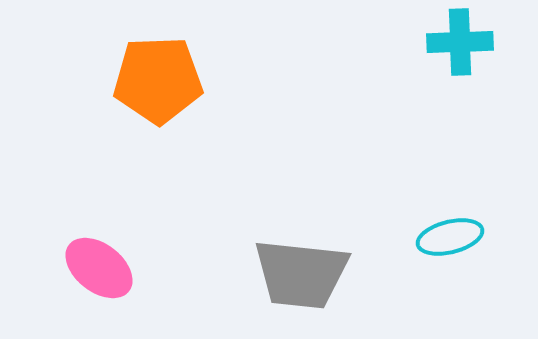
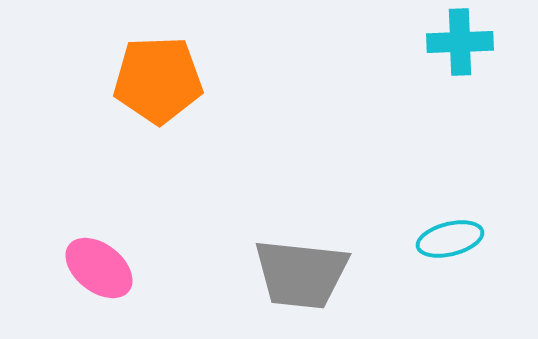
cyan ellipse: moved 2 px down
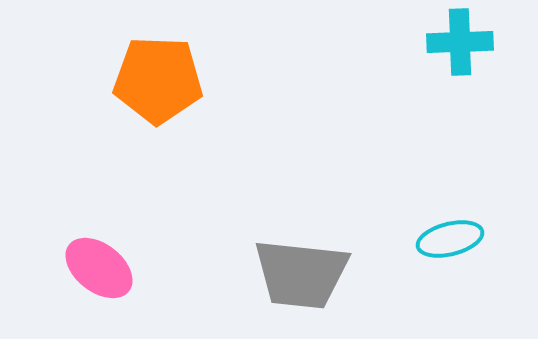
orange pentagon: rotated 4 degrees clockwise
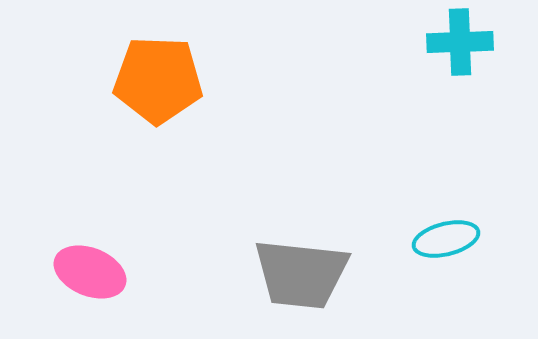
cyan ellipse: moved 4 px left
pink ellipse: moved 9 px left, 4 px down; rotated 16 degrees counterclockwise
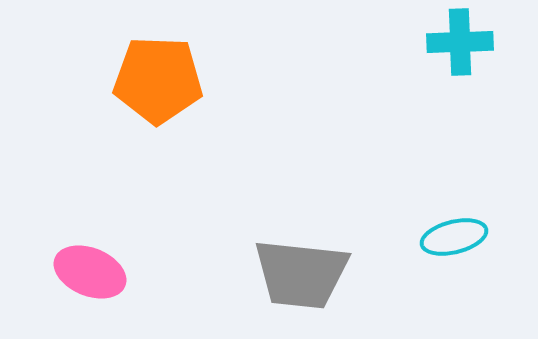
cyan ellipse: moved 8 px right, 2 px up
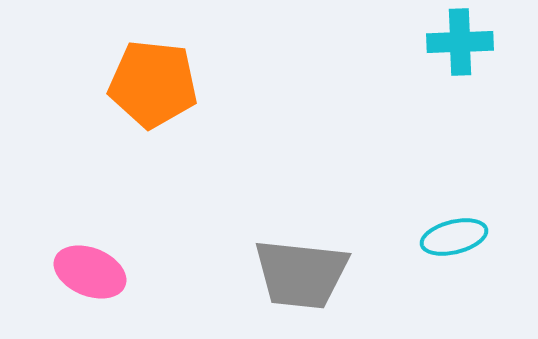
orange pentagon: moved 5 px left, 4 px down; rotated 4 degrees clockwise
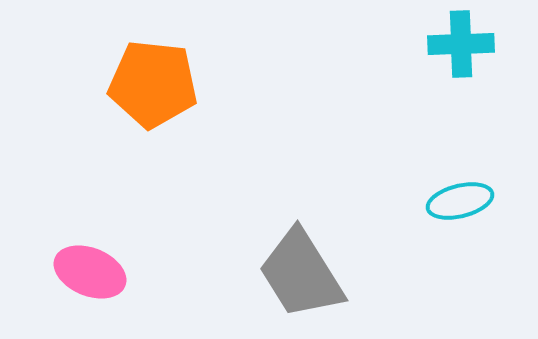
cyan cross: moved 1 px right, 2 px down
cyan ellipse: moved 6 px right, 36 px up
gray trapezoid: rotated 52 degrees clockwise
